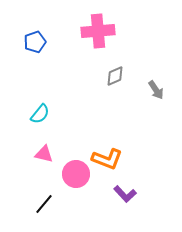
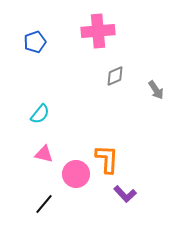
orange L-shape: rotated 108 degrees counterclockwise
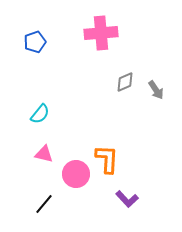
pink cross: moved 3 px right, 2 px down
gray diamond: moved 10 px right, 6 px down
purple L-shape: moved 2 px right, 5 px down
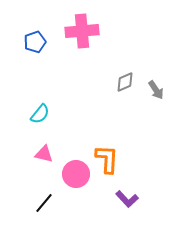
pink cross: moved 19 px left, 2 px up
black line: moved 1 px up
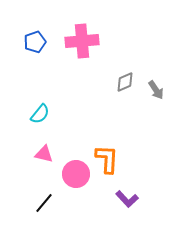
pink cross: moved 10 px down
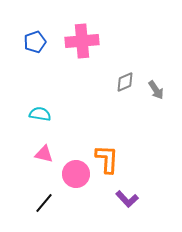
cyan semicircle: rotated 120 degrees counterclockwise
